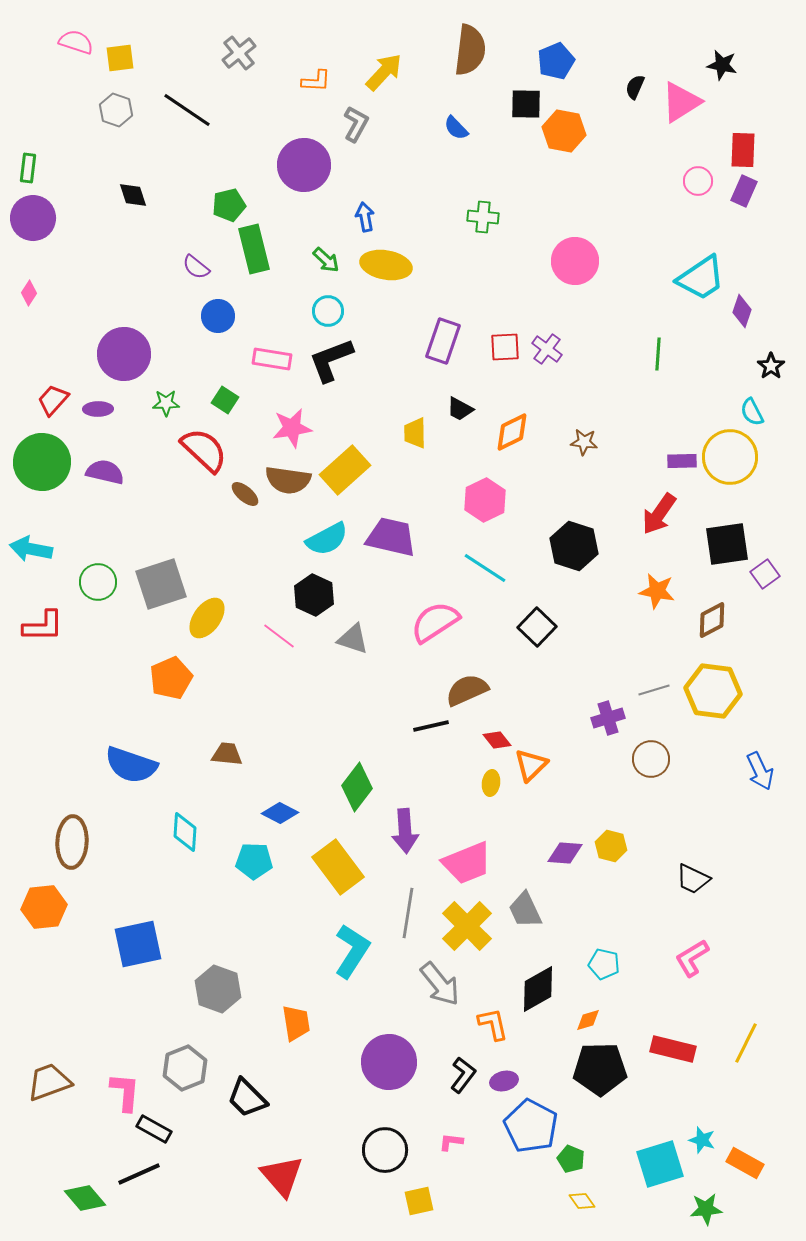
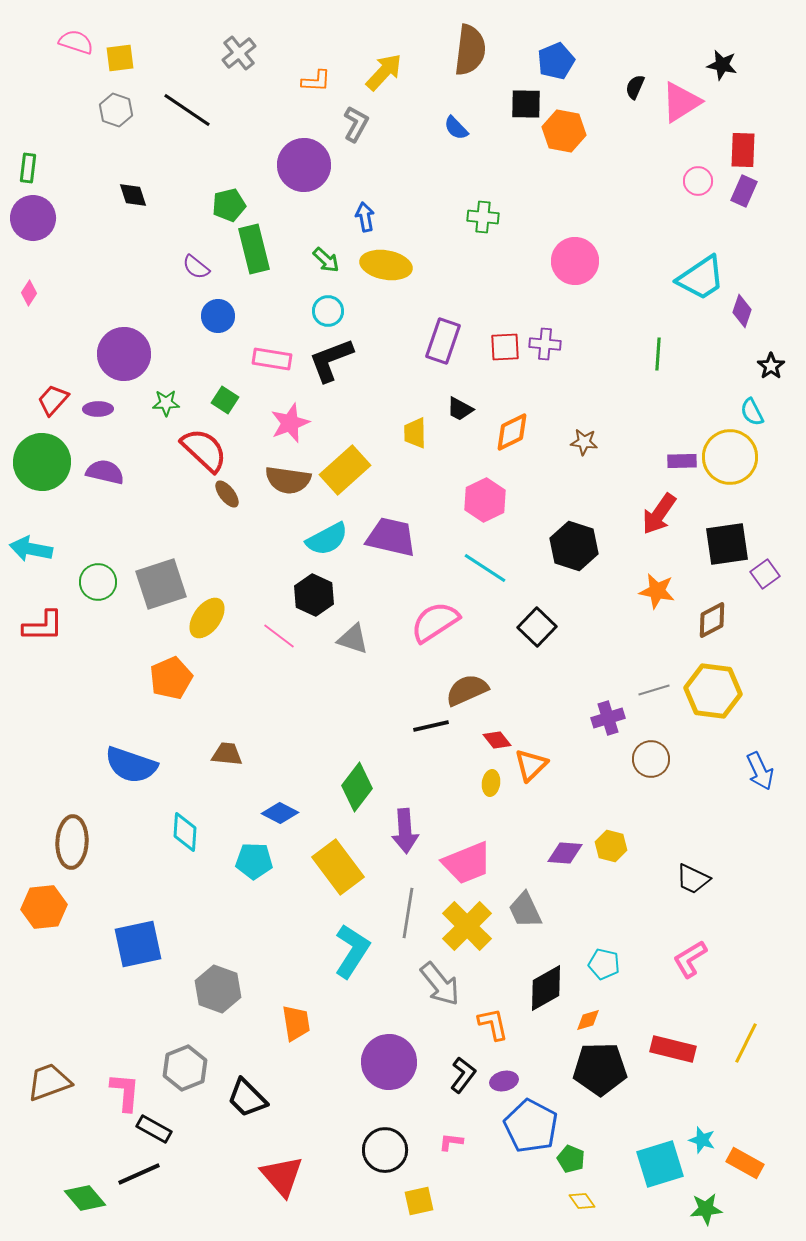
purple cross at (547, 349): moved 2 px left, 5 px up; rotated 32 degrees counterclockwise
pink star at (292, 428): moved 2 px left, 5 px up; rotated 12 degrees counterclockwise
brown ellipse at (245, 494): moved 18 px left; rotated 12 degrees clockwise
pink L-shape at (692, 958): moved 2 px left, 1 px down
black diamond at (538, 989): moved 8 px right, 1 px up
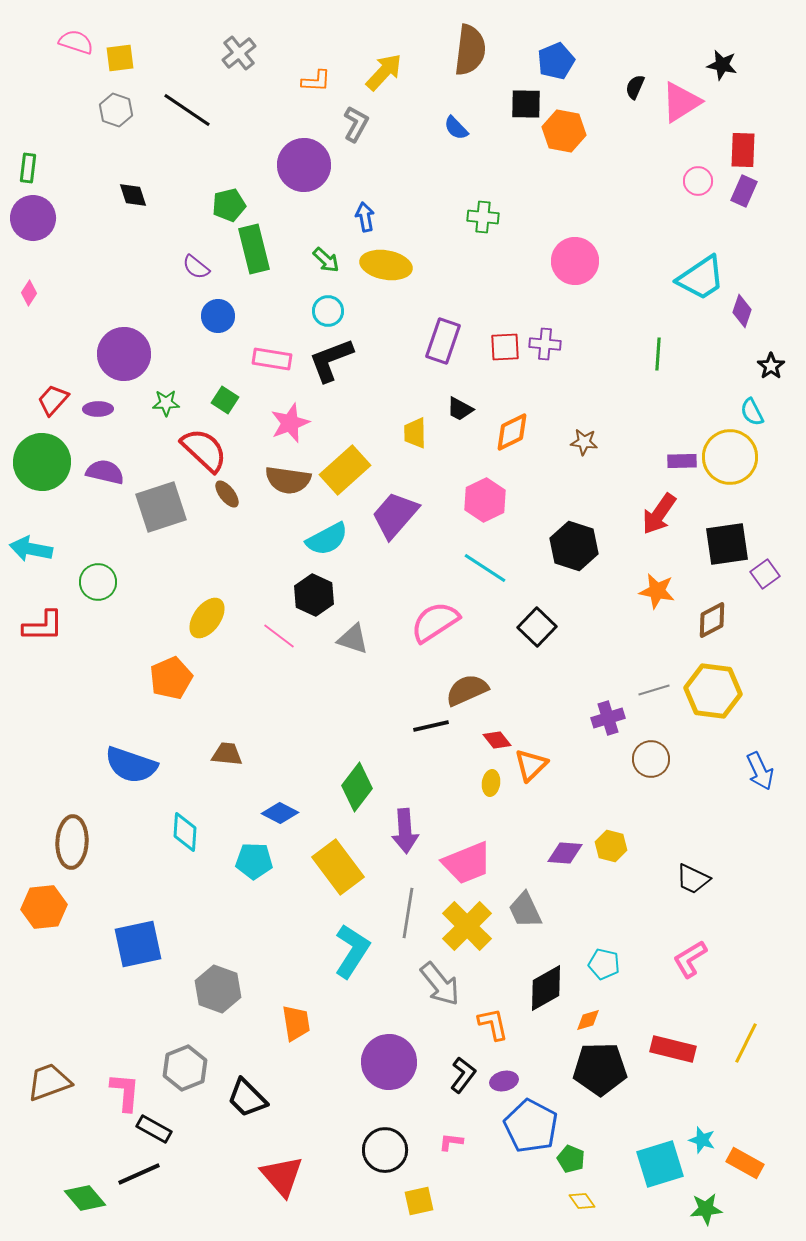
purple trapezoid at (391, 537): moved 4 px right, 22 px up; rotated 62 degrees counterclockwise
gray square at (161, 584): moved 77 px up
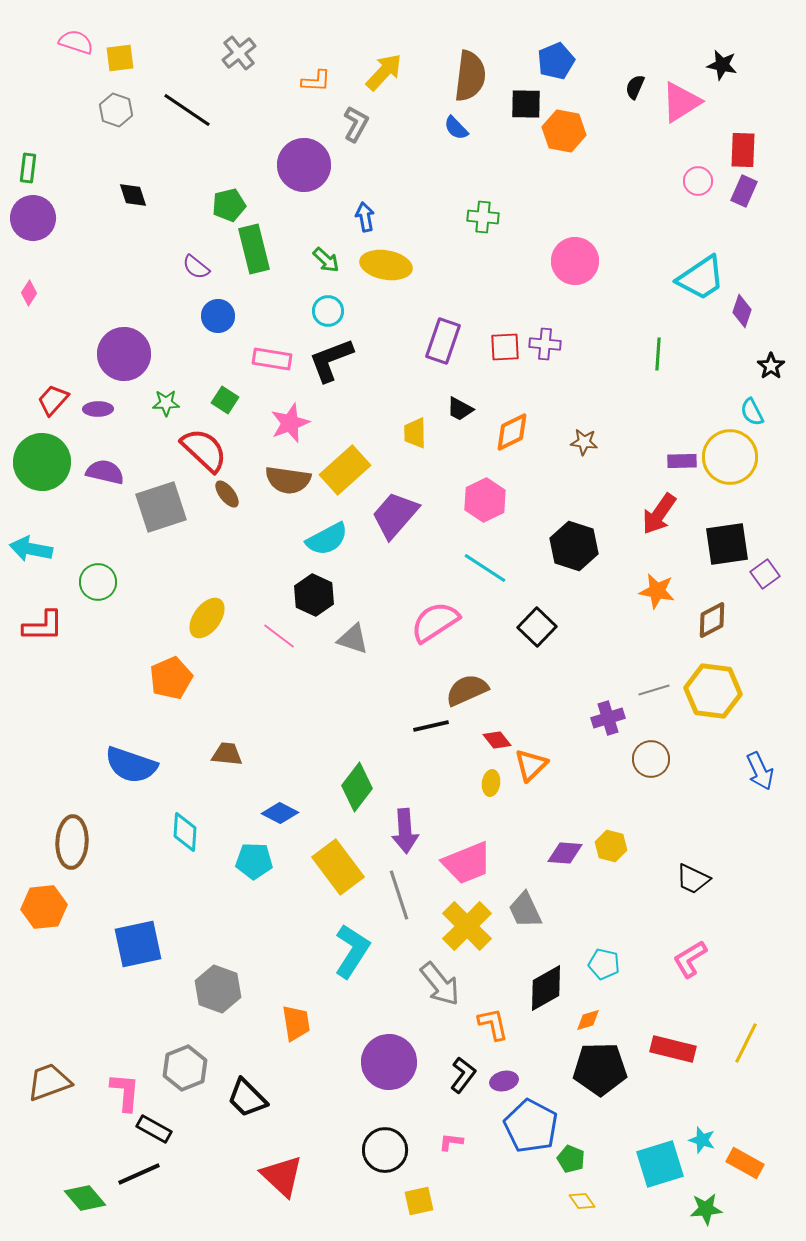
brown semicircle at (470, 50): moved 26 px down
gray line at (408, 913): moved 9 px left, 18 px up; rotated 27 degrees counterclockwise
red triangle at (282, 1176): rotated 6 degrees counterclockwise
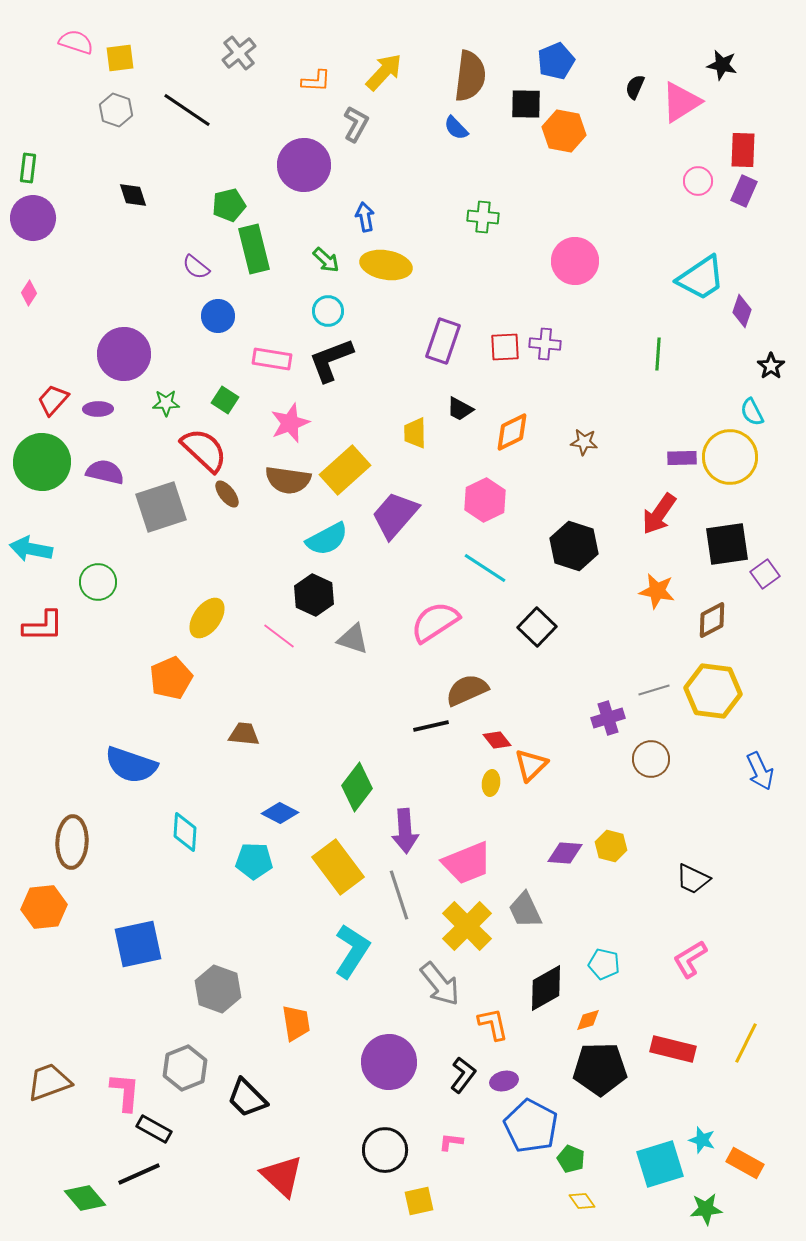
purple rectangle at (682, 461): moved 3 px up
brown trapezoid at (227, 754): moved 17 px right, 20 px up
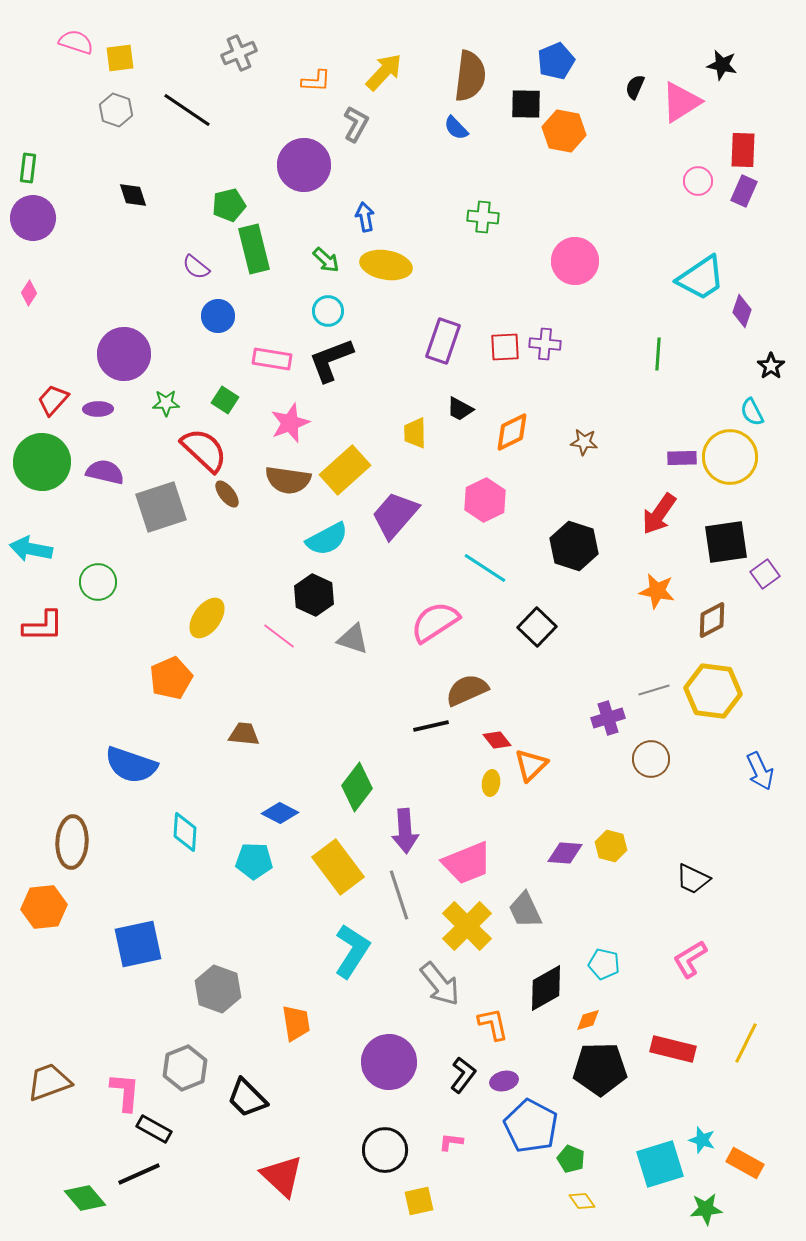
gray cross at (239, 53): rotated 16 degrees clockwise
black square at (727, 544): moved 1 px left, 2 px up
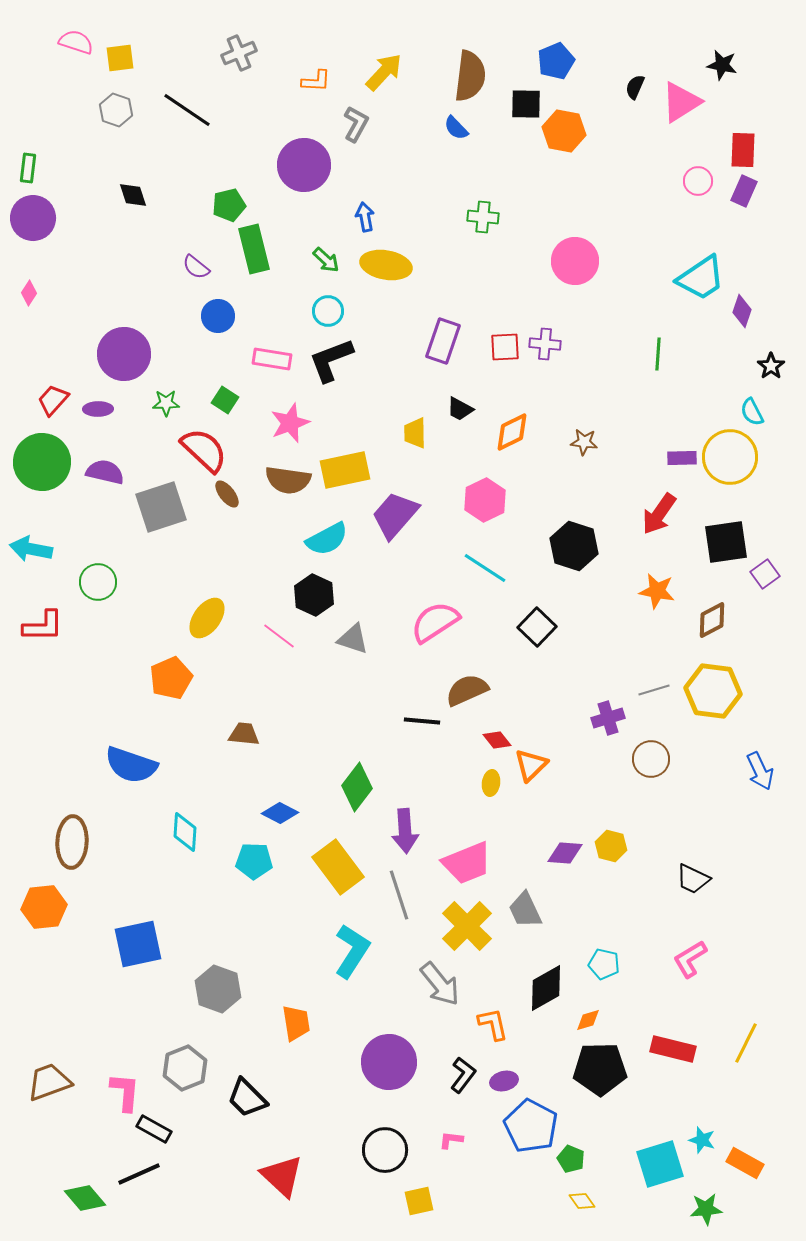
yellow rectangle at (345, 470): rotated 30 degrees clockwise
black line at (431, 726): moved 9 px left, 5 px up; rotated 18 degrees clockwise
pink L-shape at (451, 1142): moved 2 px up
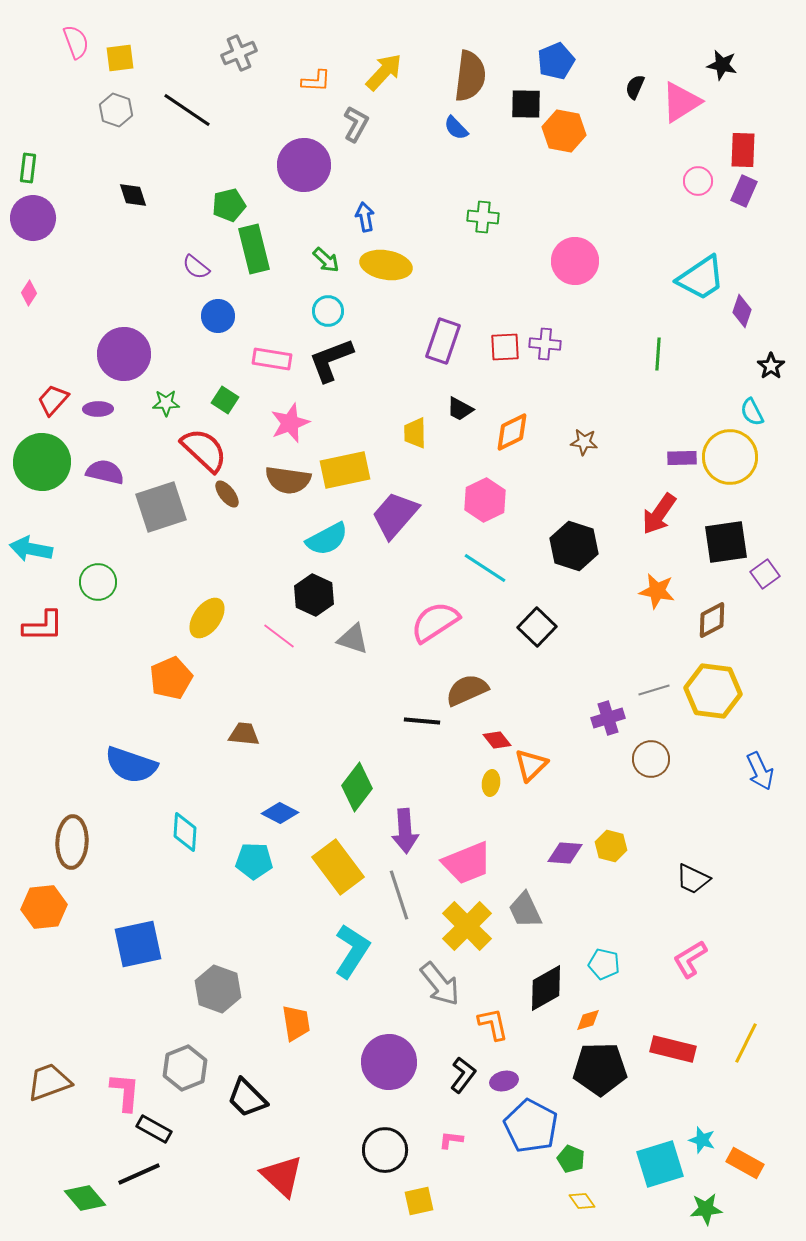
pink semicircle at (76, 42): rotated 52 degrees clockwise
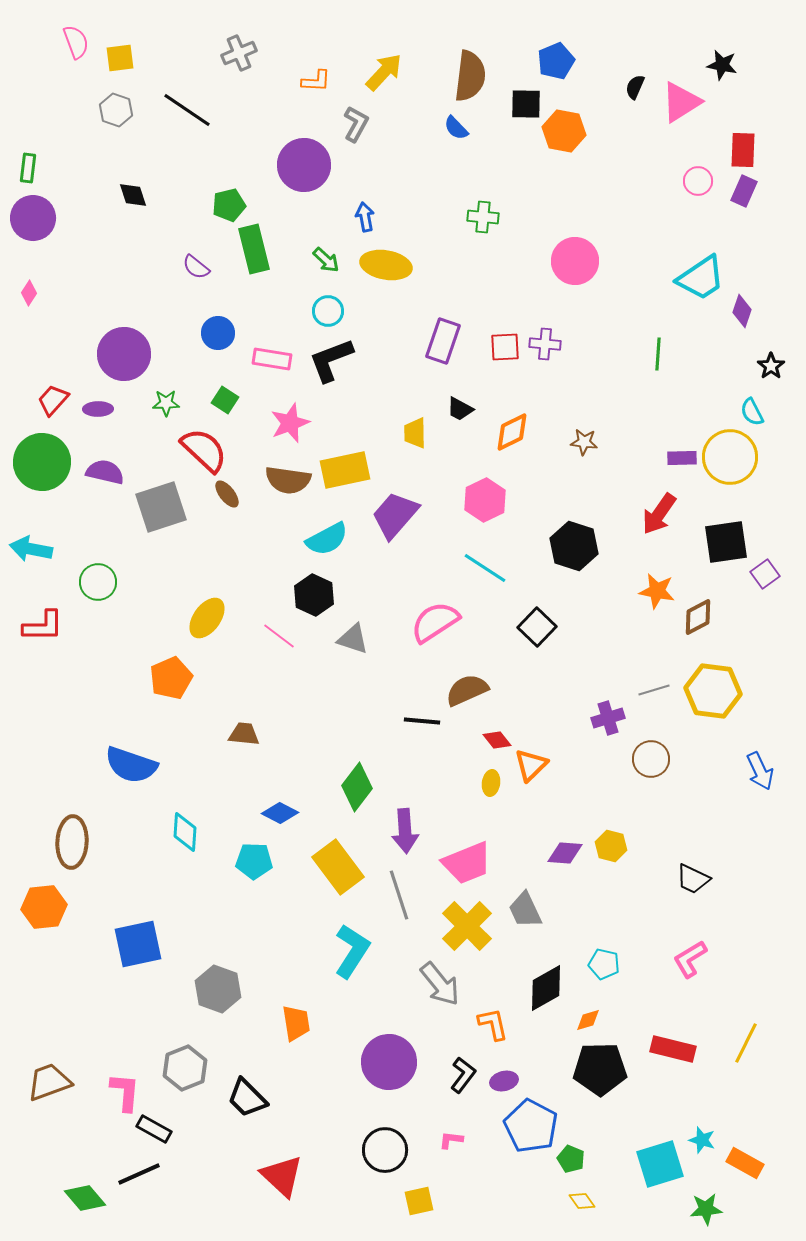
blue circle at (218, 316): moved 17 px down
brown diamond at (712, 620): moved 14 px left, 3 px up
